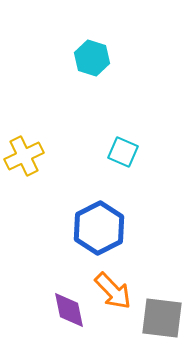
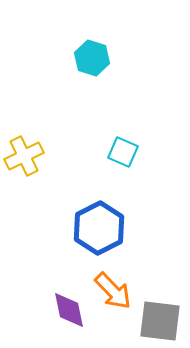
gray square: moved 2 px left, 3 px down
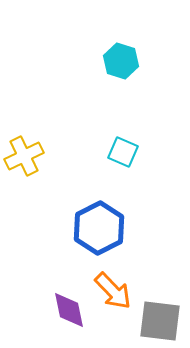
cyan hexagon: moved 29 px right, 3 px down
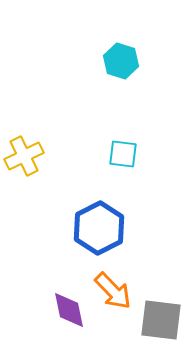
cyan square: moved 2 px down; rotated 16 degrees counterclockwise
gray square: moved 1 px right, 1 px up
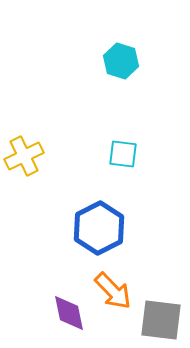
purple diamond: moved 3 px down
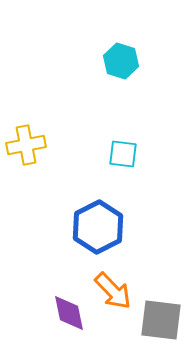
yellow cross: moved 2 px right, 11 px up; rotated 15 degrees clockwise
blue hexagon: moved 1 px left, 1 px up
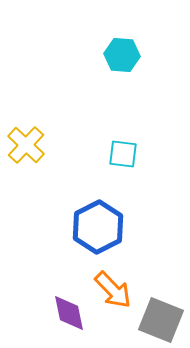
cyan hexagon: moved 1 px right, 6 px up; rotated 12 degrees counterclockwise
yellow cross: rotated 36 degrees counterclockwise
orange arrow: moved 1 px up
gray square: rotated 15 degrees clockwise
